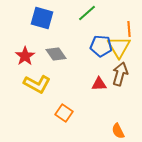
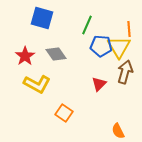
green line: moved 12 px down; rotated 24 degrees counterclockwise
brown arrow: moved 5 px right, 2 px up
red triangle: rotated 42 degrees counterclockwise
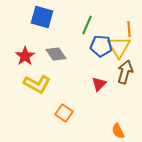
blue square: moved 1 px up
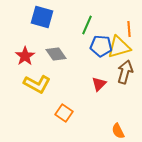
yellow triangle: rotated 45 degrees clockwise
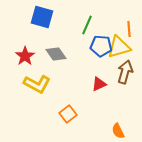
red triangle: rotated 21 degrees clockwise
orange square: moved 4 px right, 1 px down; rotated 18 degrees clockwise
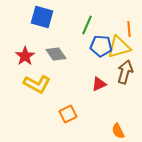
orange square: rotated 12 degrees clockwise
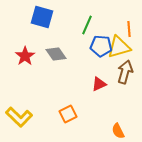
yellow L-shape: moved 18 px left, 33 px down; rotated 16 degrees clockwise
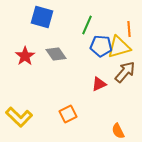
brown arrow: rotated 25 degrees clockwise
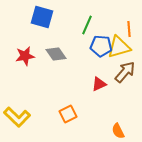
red star: rotated 24 degrees clockwise
yellow L-shape: moved 2 px left
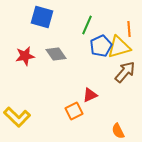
blue pentagon: rotated 30 degrees counterclockwise
red triangle: moved 9 px left, 11 px down
orange square: moved 6 px right, 3 px up
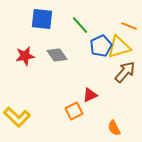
blue square: moved 2 px down; rotated 10 degrees counterclockwise
green line: moved 7 px left; rotated 66 degrees counterclockwise
orange line: moved 3 px up; rotated 63 degrees counterclockwise
gray diamond: moved 1 px right, 1 px down
orange semicircle: moved 4 px left, 3 px up
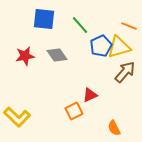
blue square: moved 2 px right
